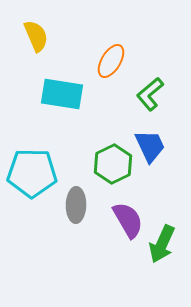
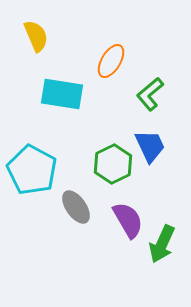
cyan pentagon: moved 3 px up; rotated 27 degrees clockwise
gray ellipse: moved 2 px down; rotated 36 degrees counterclockwise
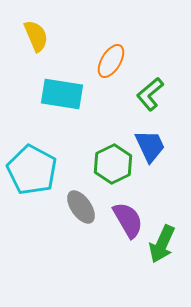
gray ellipse: moved 5 px right
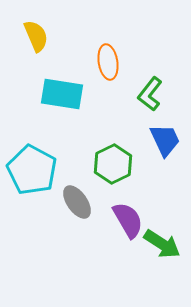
orange ellipse: moved 3 px left, 1 px down; rotated 40 degrees counterclockwise
green L-shape: rotated 12 degrees counterclockwise
blue trapezoid: moved 15 px right, 6 px up
gray ellipse: moved 4 px left, 5 px up
green arrow: rotated 81 degrees counterclockwise
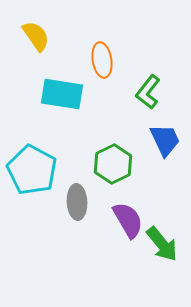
yellow semicircle: rotated 12 degrees counterclockwise
orange ellipse: moved 6 px left, 2 px up
green L-shape: moved 2 px left, 2 px up
gray ellipse: rotated 32 degrees clockwise
green arrow: rotated 18 degrees clockwise
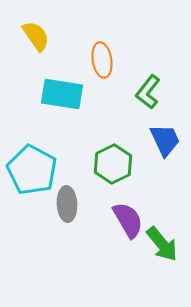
gray ellipse: moved 10 px left, 2 px down
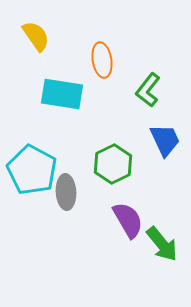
green L-shape: moved 2 px up
gray ellipse: moved 1 px left, 12 px up
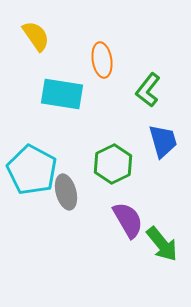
blue trapezoid: moved 2 px left, 1 px down; rotated 9 degrees clockwise
gray ellipse: rotated 12 degrees counterclockwise
